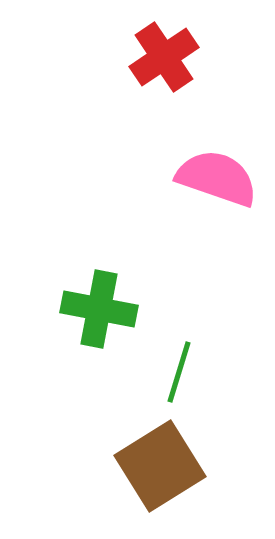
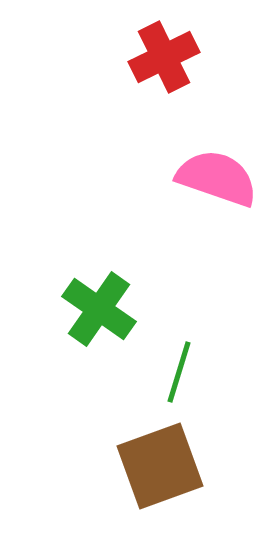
red cross: rotated 8 degrees clockwise
green cross: rotated 24 degrees clockwise
brown square: rotated 12 degrees clockwise
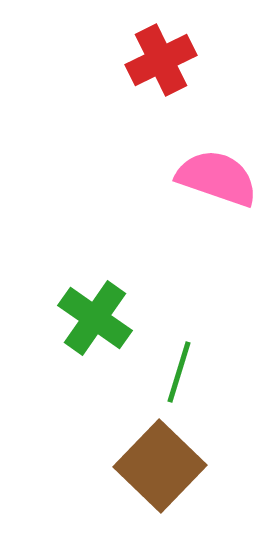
red cross: moved 3 px left, 3 px down
green cross: moved 4 px left, 9 px down
brown square: rotated 26 degrees counterclockwise
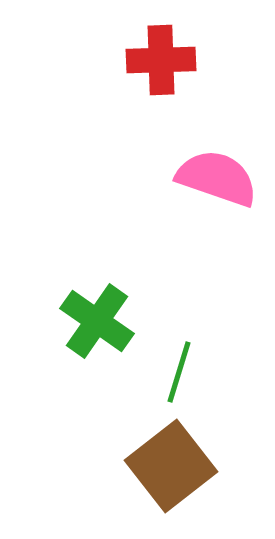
red cross: rotated 24 degrees clockwise
green cross: moved 2 px right, 3 px down
brown square: moved 11 px right; rotated 8 degrees clockwise
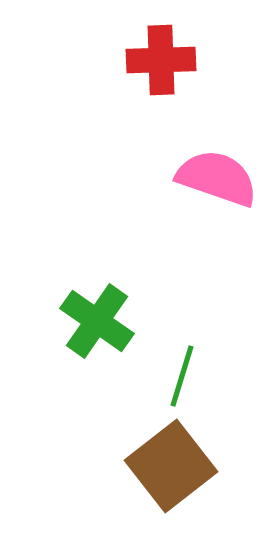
green line: moved 3 px right, 4 px down
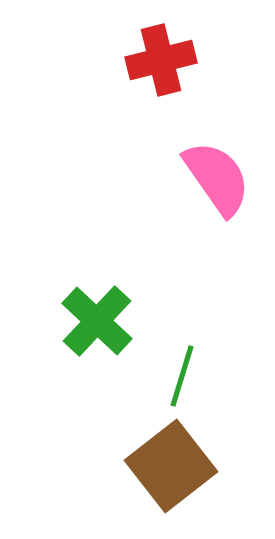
red cross: rotated 12 degrees counterclockwise
pink semicircle: rotated 36 degrees clockwise
green cross: rotated 8 degrees clockwise
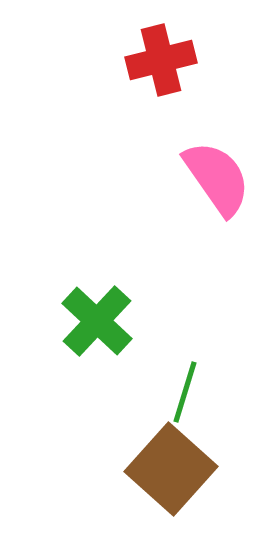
green line: moved 3 px right, 16 px down
brown square: moved 3 px down; rotated 10 degrees counterclockwise
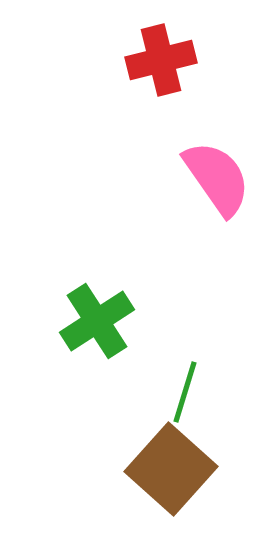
green cross: rotated 14 degrees clockwise
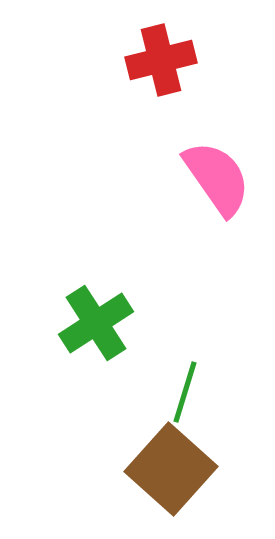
green cross: moved 1 px left, 2 px down
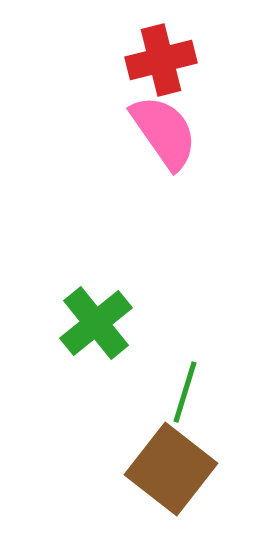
pink semicircle: moved 53 px left, 46 px up
green cross: rotated 6 degrees counterclockwise
brown square: rotated 4 degrees counterclockwise
